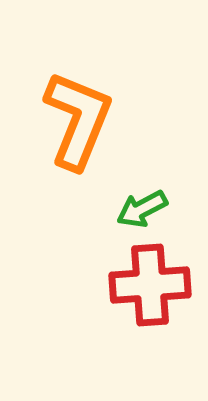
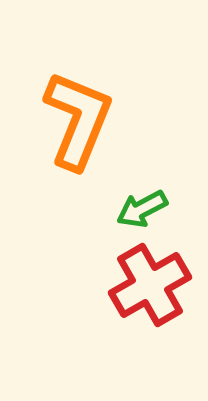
red cross: rotated 26 degrees counterclockwise
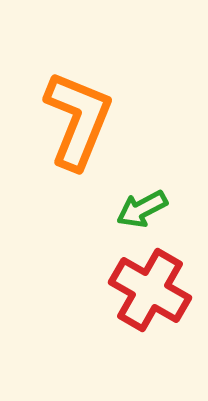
red cross: moved 5 px down; rotated 30 degrees counterclockwise
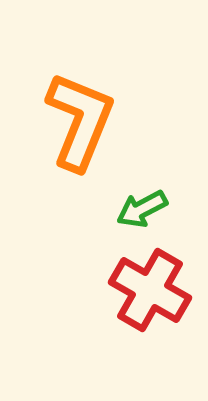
orange L-shape: moved 2 px right, 1 px down
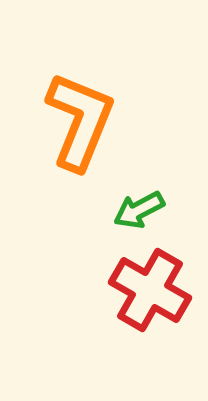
green arrow: moved 3 px left, 1 px down
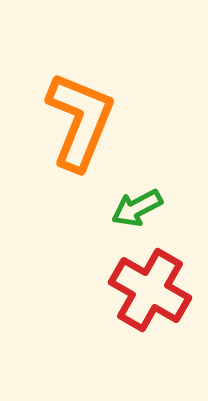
green arrow: moved 2 px left, 2 px up
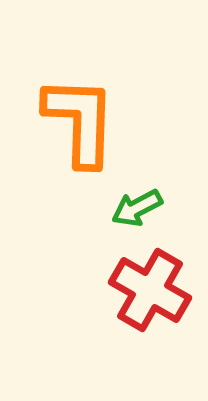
orange L-shape: rotated 20 degrees counterclockwise
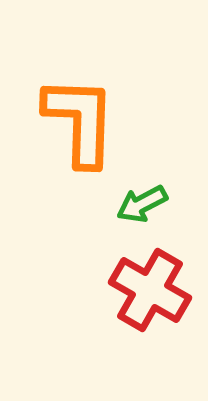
green arrow: moved 5 px right, 4 px up
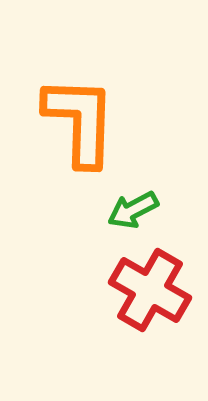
green arrow: moved 9 px left, 6 px down
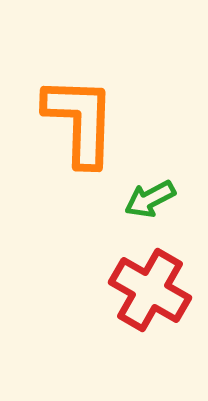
green arrow: moved 17 px right, 11 px up
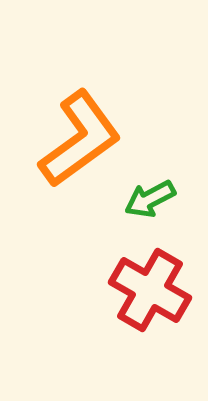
orange L-shape: moved 18 px down; rotated 52 degrees clockwise
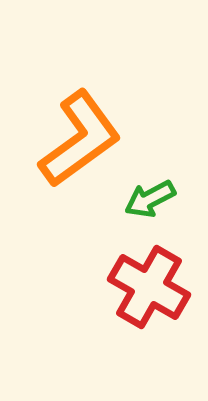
red cross: moved 1 px left, 3 px up
